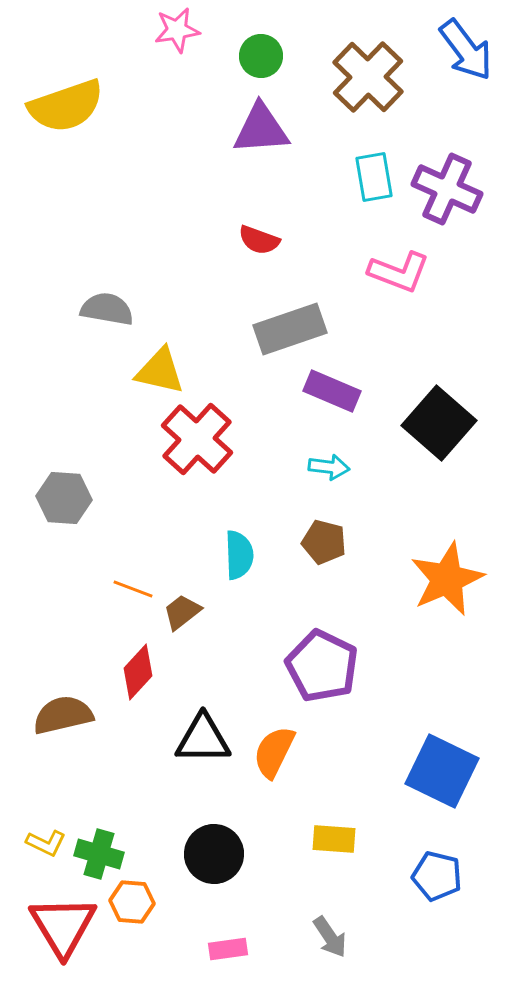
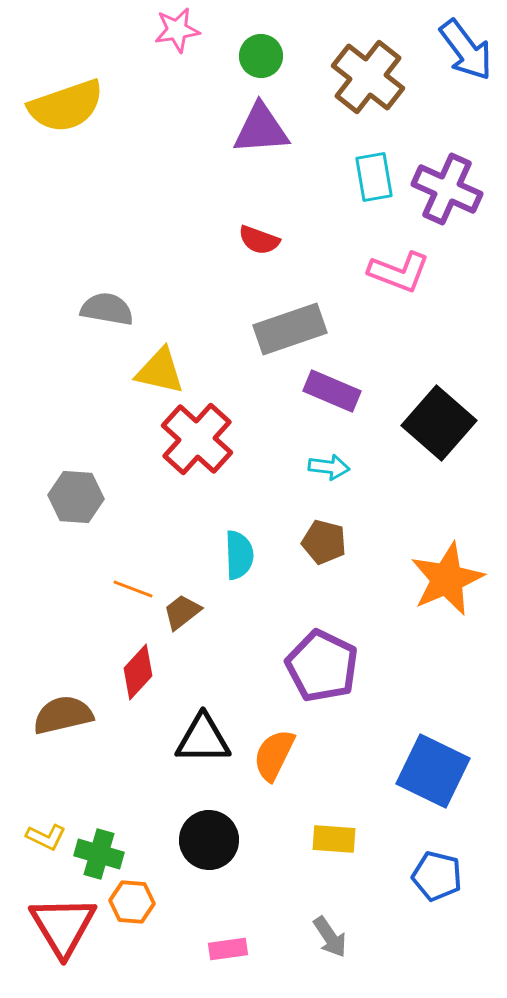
brown cross: rotated 6 degrees counterclockwise
gray hexagon: moved 12 px right, 1 px up
orange semicircle: moved 3 px down
blue square: moved 9 px left
yellow L-shape: moved 6 px up
black circle: moved 5 px left, 14 px up
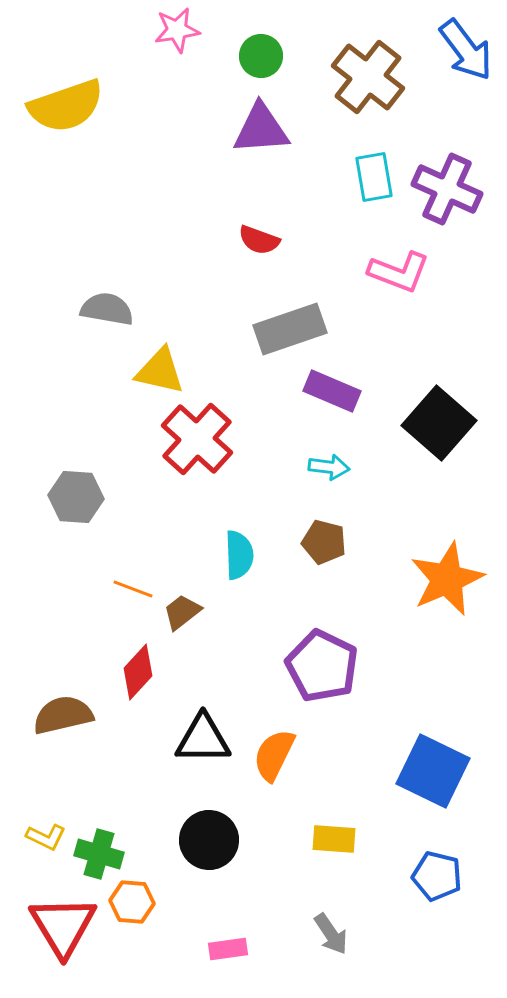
gray arrow: moved 1 px right, 3 px up
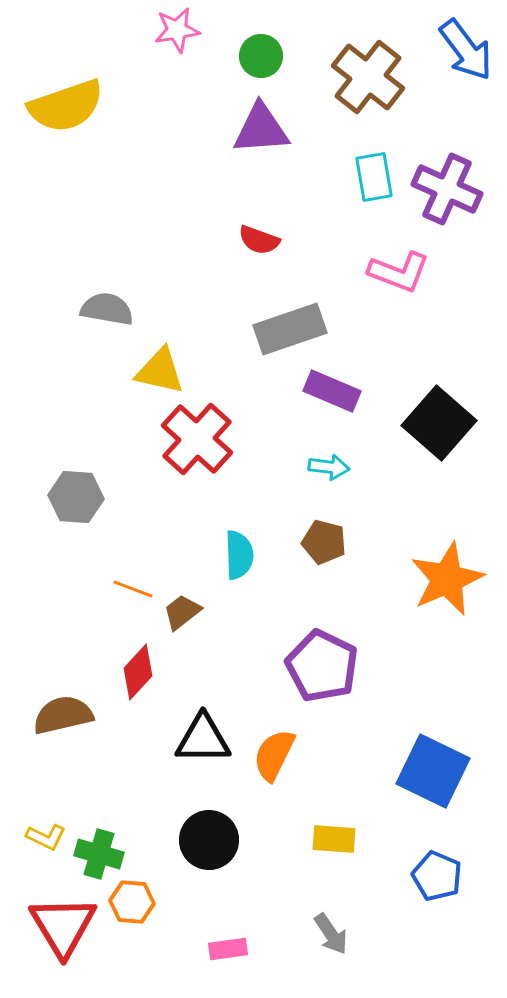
blue pentagon: rotated 9 degrees clockwise
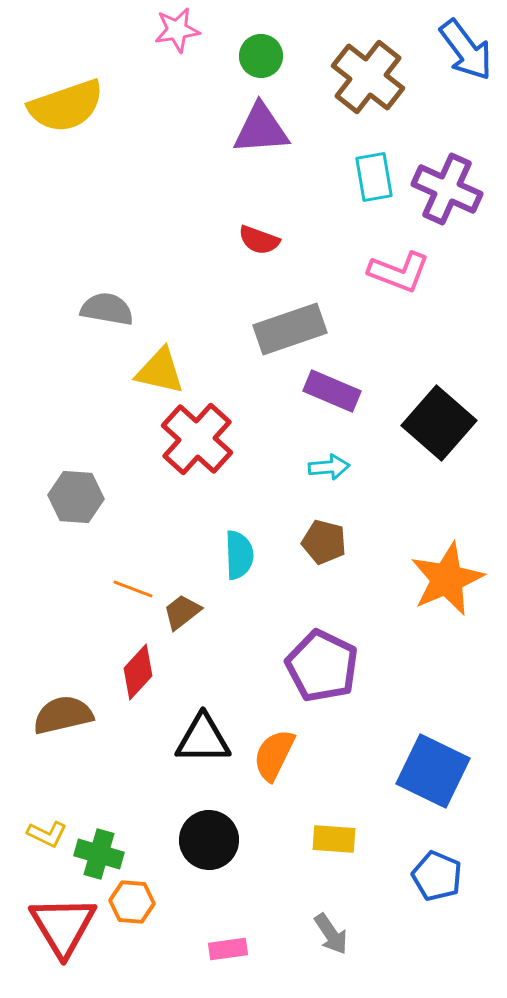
cyan arrow: rotated 12 degrees counterclockwise
yellow L-shape: moved 1 px right, 3 px up
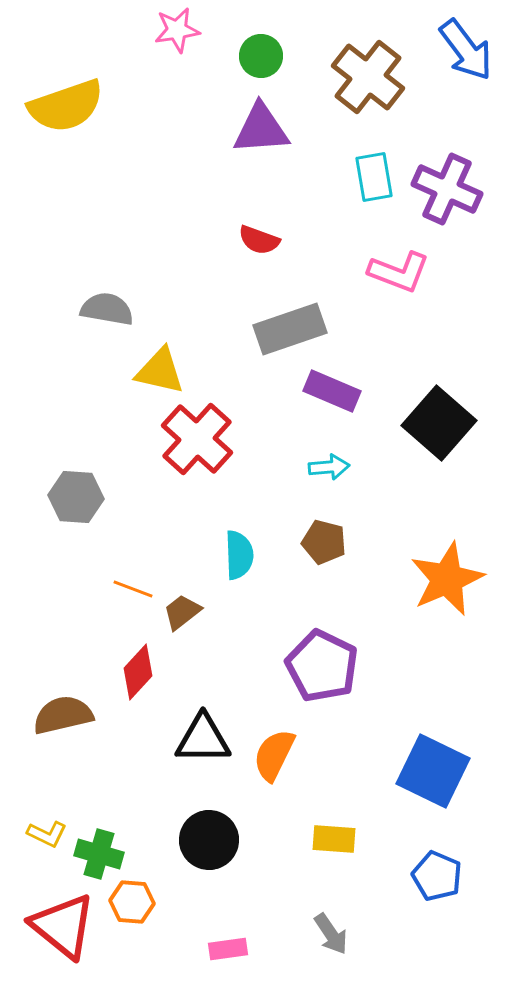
red triangle: rotated 20 degrees counterclockwise
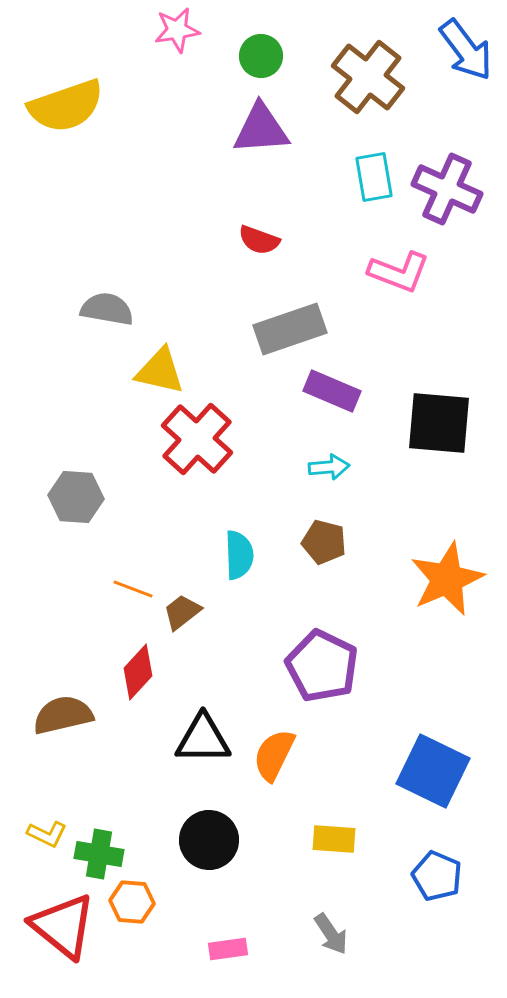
black square: rotated 36 degrees counterclockwise
green cross: rotated 6 degrees counterclockwise
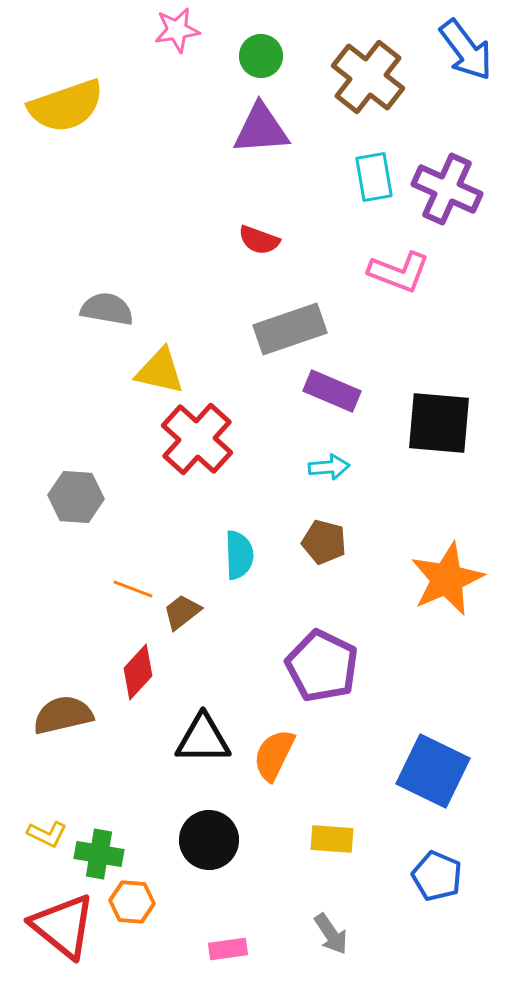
yellow rectangle: moved 2 px left
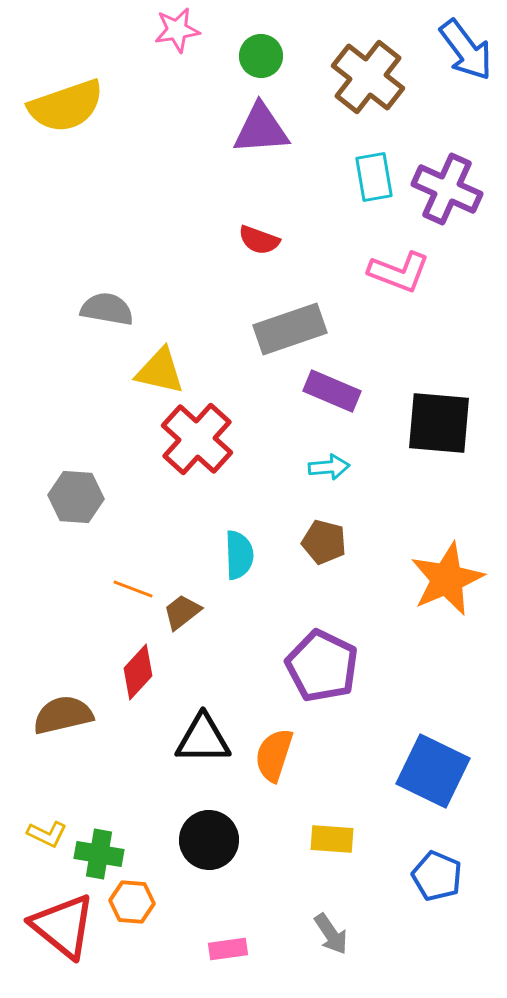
orange semicircle: rotated 8 degrees counterclockwise
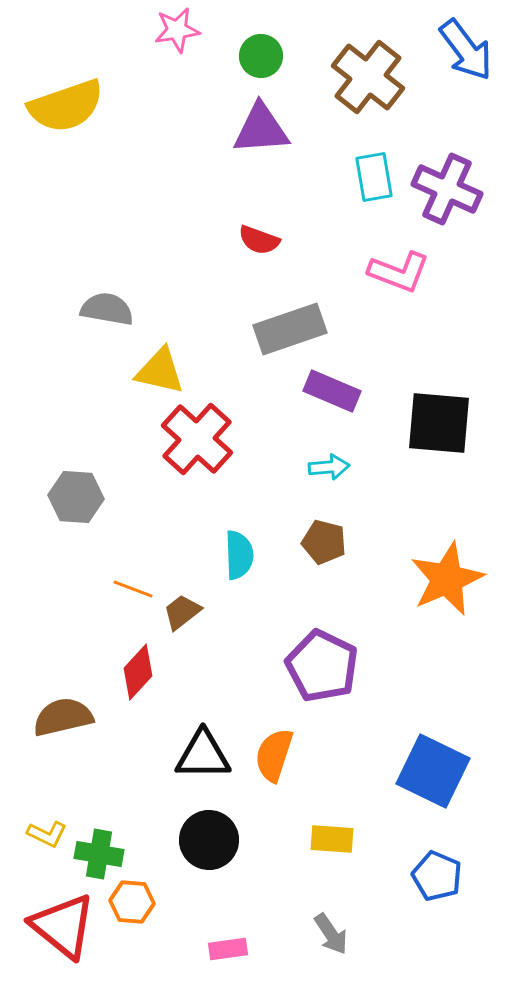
brown semicircle: moved 2 px down
black triangle: moved 16 px down
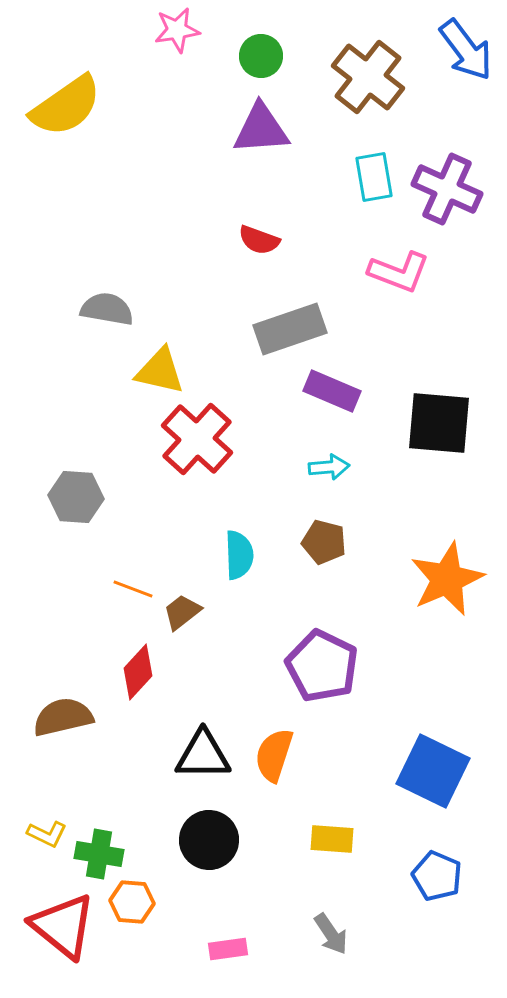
yellow semicircle: rotated 16 degrees counterclockwise
